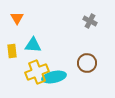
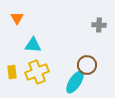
gray cross: moved 9 px right, 4 px down; rotated 24 degrees counterclockwise
yellow rectangle: moved 21 px down
brown circle: moved 2 px down
cyan ellipse: moved 21 px right, 5 px down; rotated 45 degrees counterclockwise
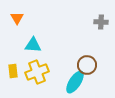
gray cross: moved 2 px right, 3 px up
yellow rectangle: moved 1 px right, 1 px up
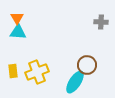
cyan triangle: moved 15 px left, 13 px up
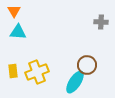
orange triangle: moved 3 px left, 7 px up
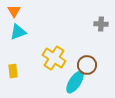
gray cross: moved 2 px down
cyan triangle: rotated 24 degrees counterclockwise
yellow cross: moved 17 px right, 14 px up; rotated 35 degrees counterclockwise
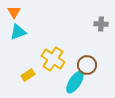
orange triangle: moved 1 px down
yellow cross: moved 1 px left, 1 px down
yellow rectangle: moved 15 px right, 4 px down; rotated 64 degrees clockwise
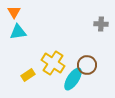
cyan triangle: rotated 12 degrees clockwise
yellow cross: moved 4 px down
cyan ellipse: moved 2 px left, 3 px up
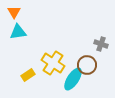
gray cross: moved 20 px down; rotated 16 degrees clockwise
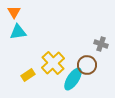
yellow cross: rotated 15 degrees clockwise
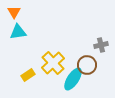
gray cross: moved 1 px down; rotated 32 degrees counterclockwise
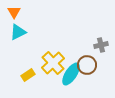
cyan triangle: rotated 18 degrees counterclockwise
cyan ellipse: moved 2 px left, 5 px up
